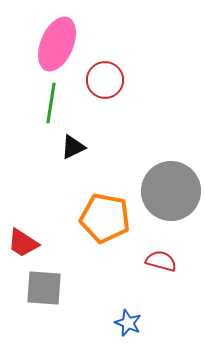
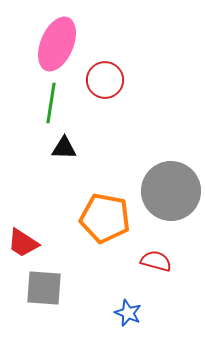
black triangle: moved 9 px left, 1 px down; rotated 28 degrees clockwise
red semicircle: moved 5 px left
blue star: moved 10 px up
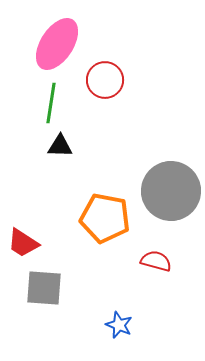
pink ellipse: rotated 10 degrees clockwise
black triangle: moved 4 px left, 2 px up
blue star: moved 9 px left, 12 px down
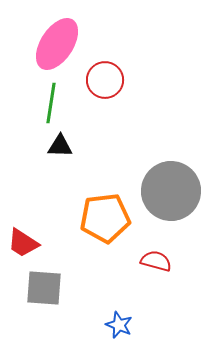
orange pentagon: rotated 18 degrees counterclockwise
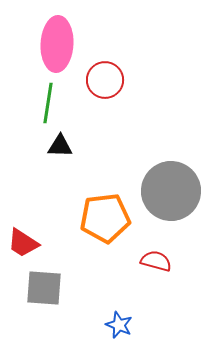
pink ellipse: rotated 30 degrees counterclockwise
green line: moved 3 px left
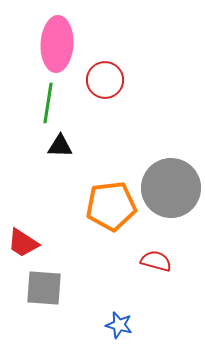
gray circle: moved 3 px up
orange pentagon: moved 6 px right, 12 px up
blue star: rotated 8 degrees counterclockwise
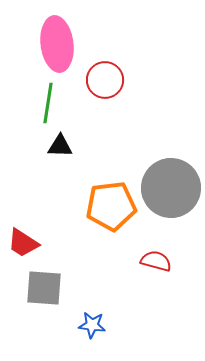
pink ellipse: rotated 10 degrees counterclockwise
blue star: moved 27 px left; rotated 8 degrees counterclockwise
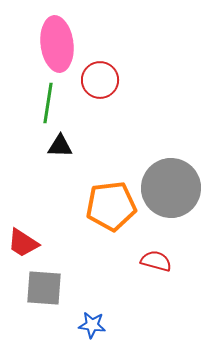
red circle: moved 5 px left
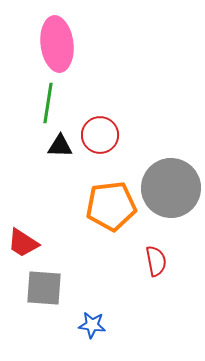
red circle: moved 55 px down
red semicircle: rotated 64 degrees clockwise
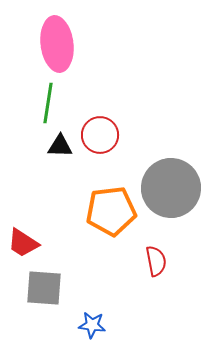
orange pentagon: moved 5 px down
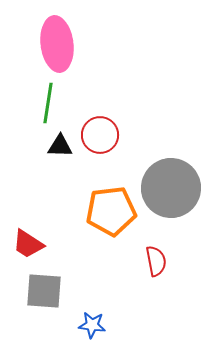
red trapezoid: moved 5 px right, 1 px down
gray square: moved 3 px down
